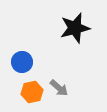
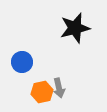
gray arrow: rotated 36 degrees clockwise
orange hexagon: moved 10 px right
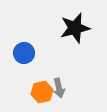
blue circle: moved 2 px right, 9 px up
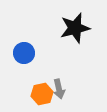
gray arrow: moved 1 px down
orange hexagon: moved 2 px down
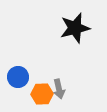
blue circle: moved 6 px left, 24 px down
orange hexagon: rotated 10 degrees clockwise
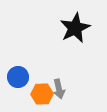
black star: rotated 12 degrees counterclockwise
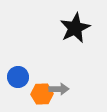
gray arrow: rotated 78 degrees counterclockwise
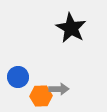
black star: moved 4 px left; rotated 16 degrees counterclockwise
orange hexagon: moved 1 px left, 2 px down
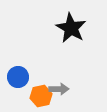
orange hexagon: rotated 10 degrees counterclockwise
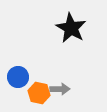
gray arrow: moved 1 px right
orange hexagon: moved 2 px left, 3 px up; rotated 25 degrees clockwise
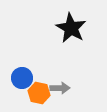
blue circle: moved 4 px right, 1 px down
gray arrow: moved 1 px up
